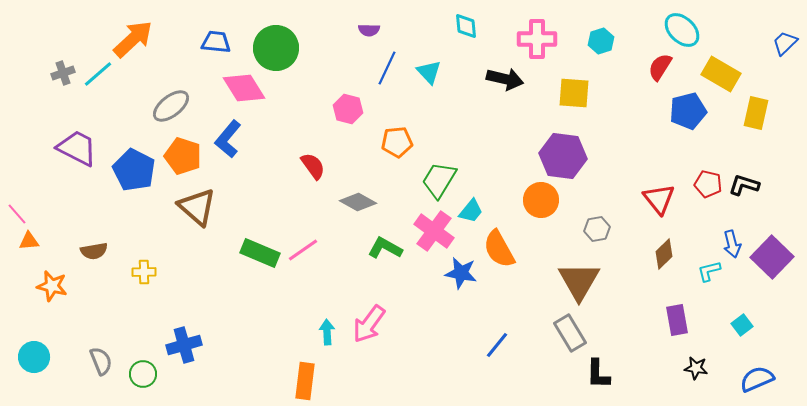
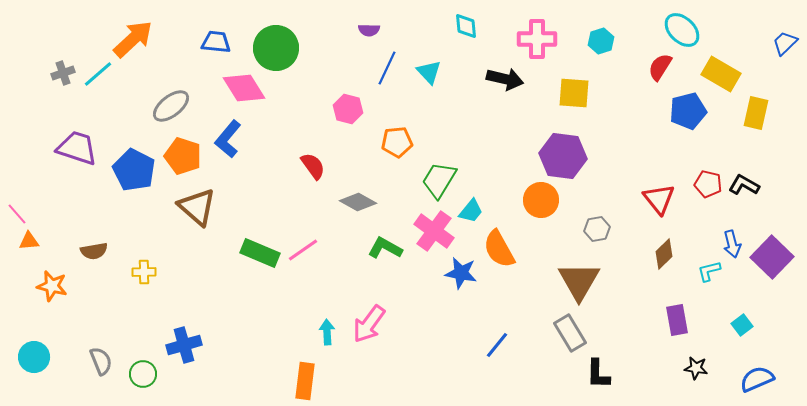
purple trapezoid at (77, 148): rotated 9 degrees counterclockwise
black L-shape at (744, 185): rotated 12 degrees clockwise
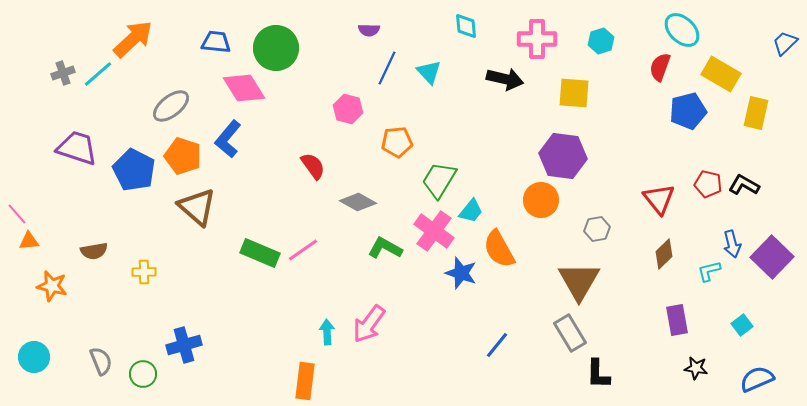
red semicircle at (660, 67): rotated 12 degrees counterclockwise
blue star at (461, 273): rotated 8 degrees clockwise
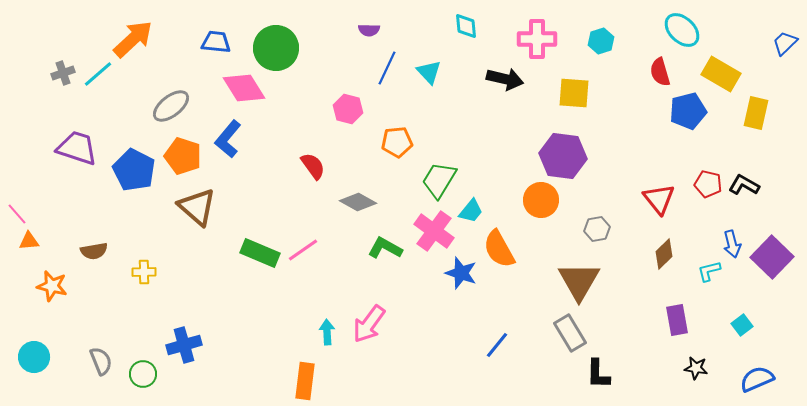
red semicircle at (660, 67): moved 5 px down; rotated 36 degrees counterclockwise
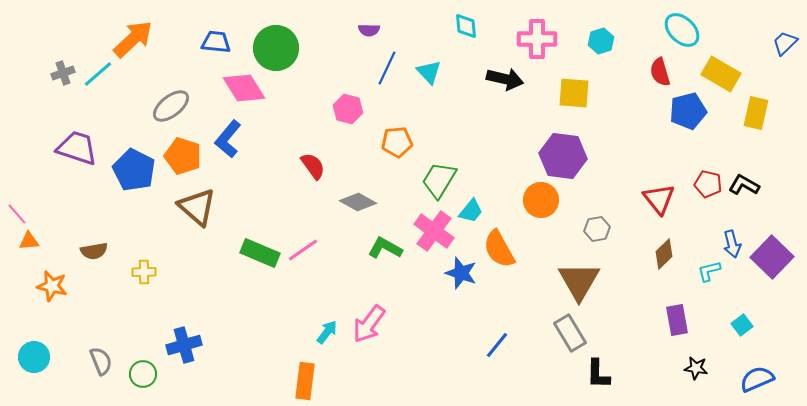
cyan arrow at (327, 332): rotated 40 degrees clockwise
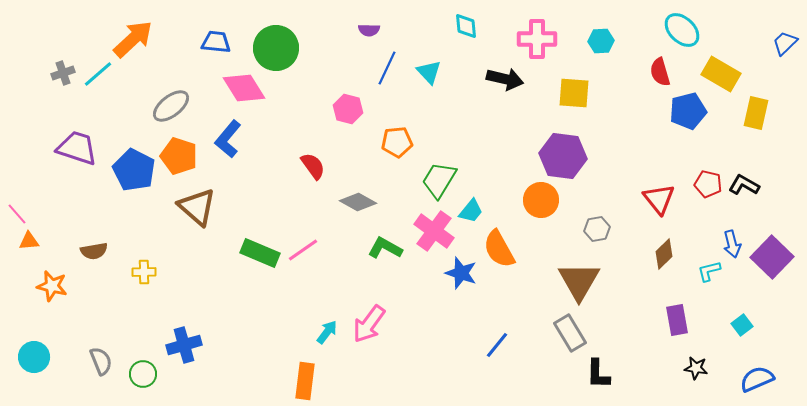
cyan hexagon at (601, 41): rotated 15 degrees clockwise
orange pentagon at (183, 156): moved 4 px left
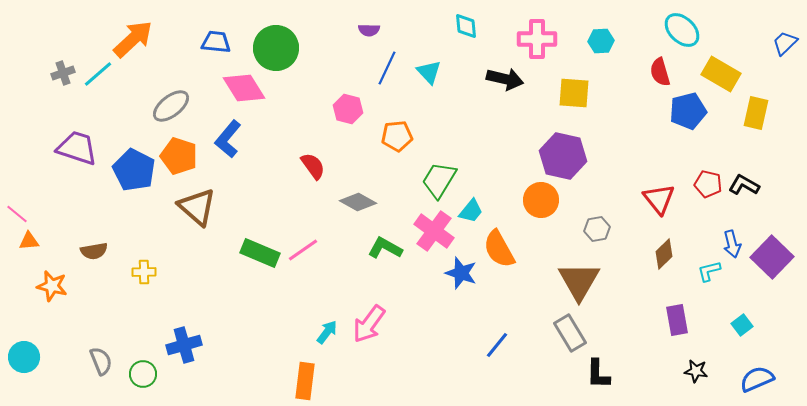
orange pentagon at (397, 142): moved 6 px up
purple hexagon at (563, 156): rotated 6 degrees clockwise
pink line at (17, 214): rotated 10 degrees counterclockwise
cyan circle at (34, 357): moved 10 px left
black star at (696, 368): moved 3 px down
